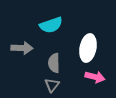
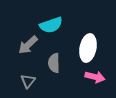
gray arrow: moved 6 px right, 3 px up; rotated 135 degrees clockwise
gray triangle: moved 24 px left, 4 px up
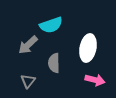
pink arrow: moved 3 px down
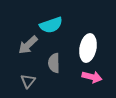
pink arrow: moved 3 px left, 3 px up
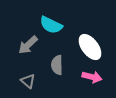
cyan semicircle: rotated 45 degrees clockwise
white ellipse: moved 2 px right, 1 px up; rotated 48 degrees counterclockwise
gray semicircle: moved 3 px right, 2 px down
gray triangle: rotated 28 degrees counterclockwise
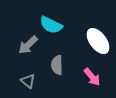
white ellipse: moved 8 px right, 6 px up
pink arrow: rotated 36 degrees clockwise
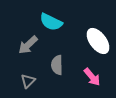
cyan semicircle: moved 3 px up
gray triangle: rotated 35 degrees clockwise
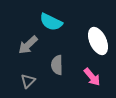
white ellipse: rotated 12 degrees clockwise
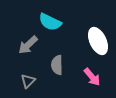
cyan semicircle: moved 1 px left
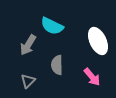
cyan semicircle: moved 2 px right, 4 px down
gray arrow: rotated 15 degrees counterclockwise
